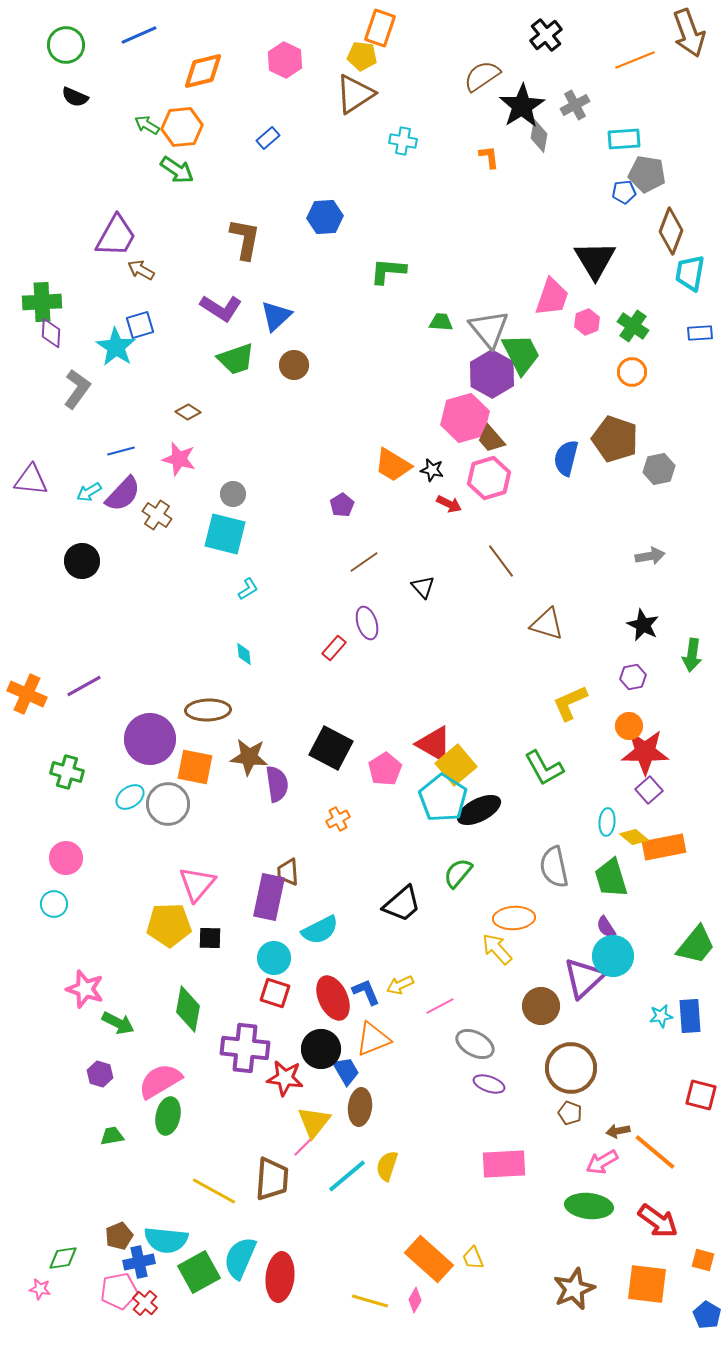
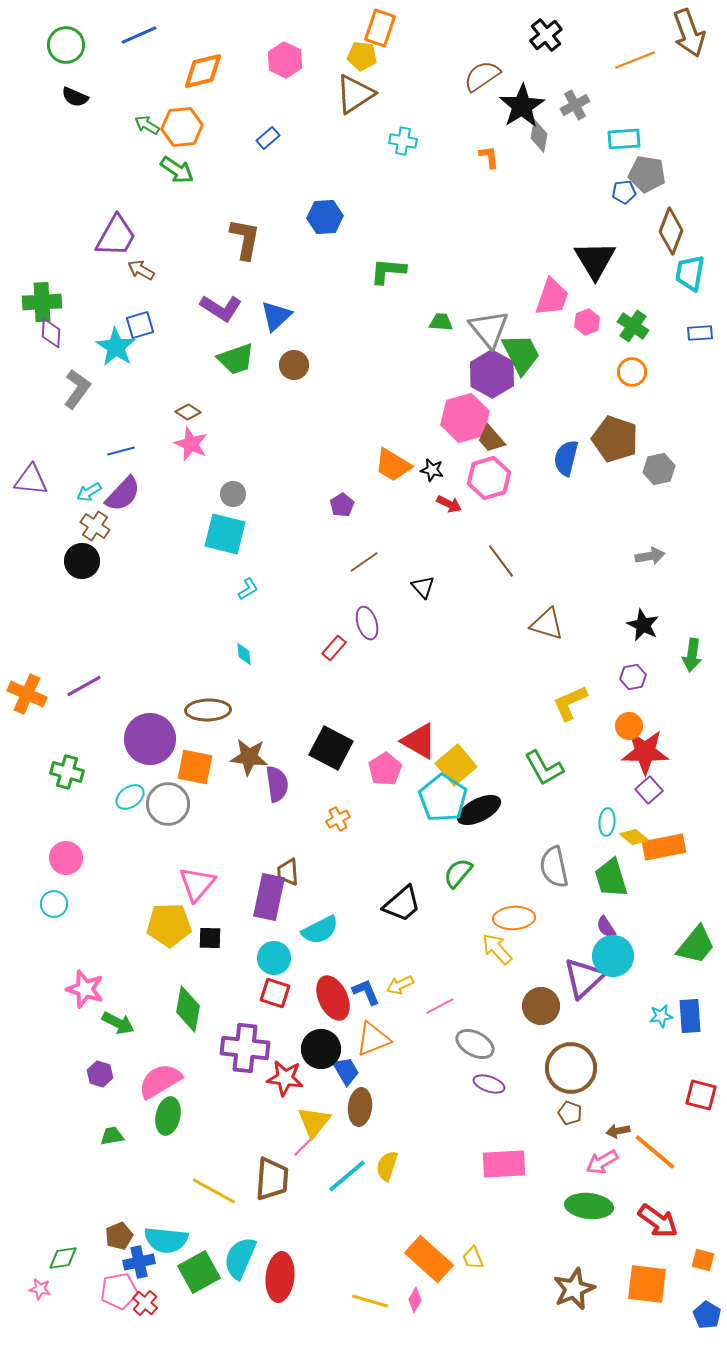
pink star at (179, 459): moved 12 px right, 15 px up; rotated 8 degrees clockwise
brown cross at (157, 515): moved 62 px left, 11 px down
red triangle at (434, 744): moved 15 px left, 3 px up
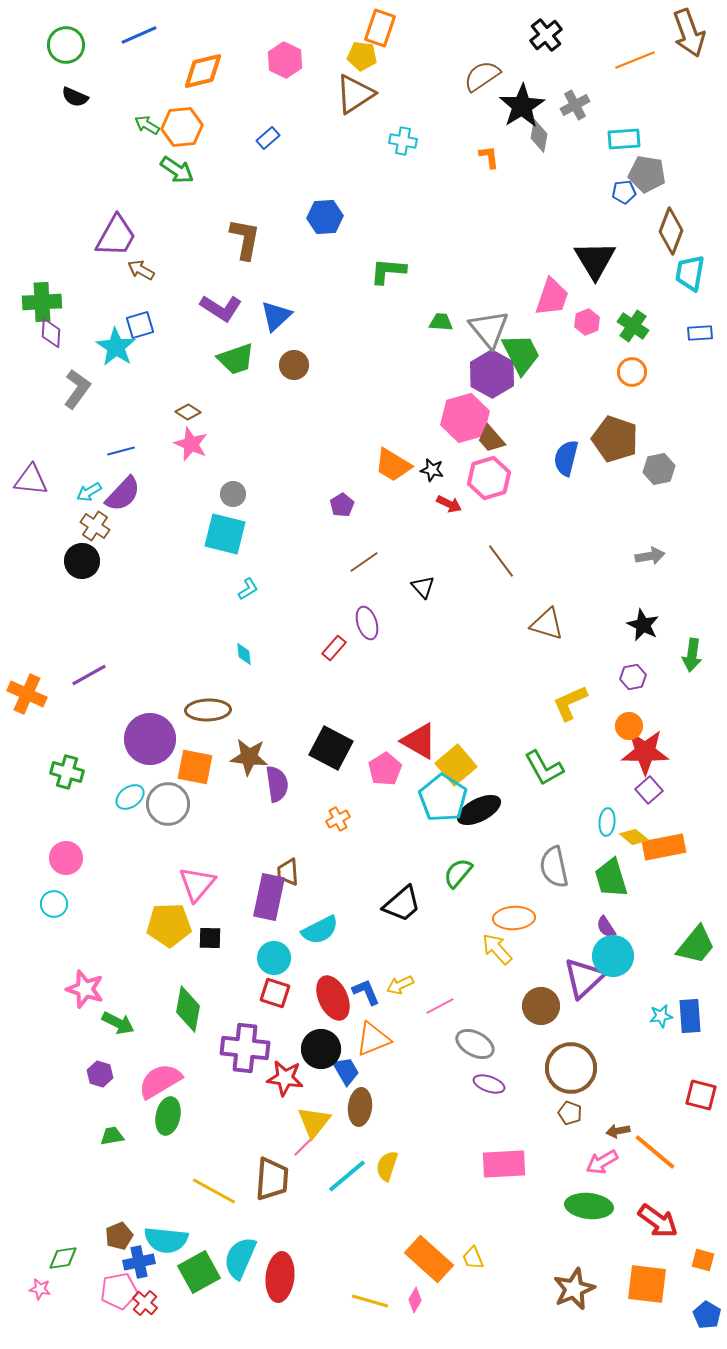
purple line at (84, 686): moved 5 px right, 11 px up
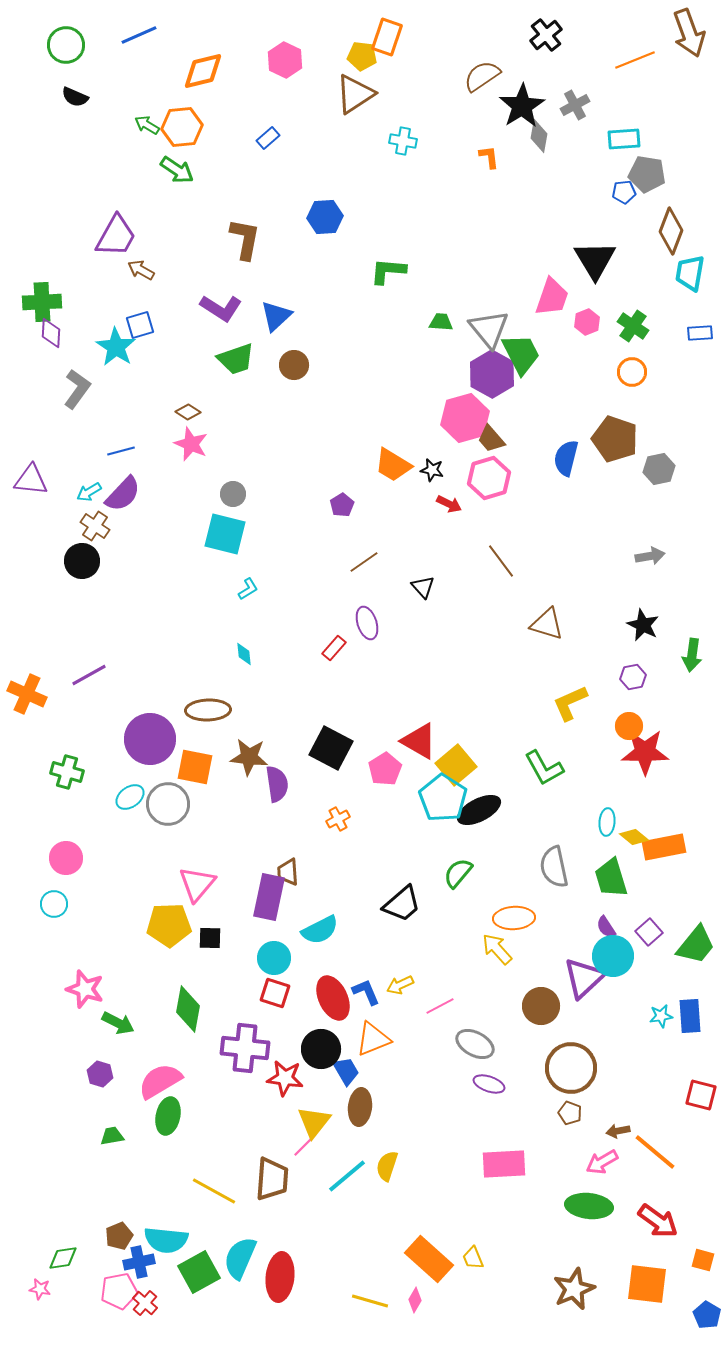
orange rectangle at (380, 28): moved 7 px right, 9 px down
purple square at (649, 790): moved 142 px down
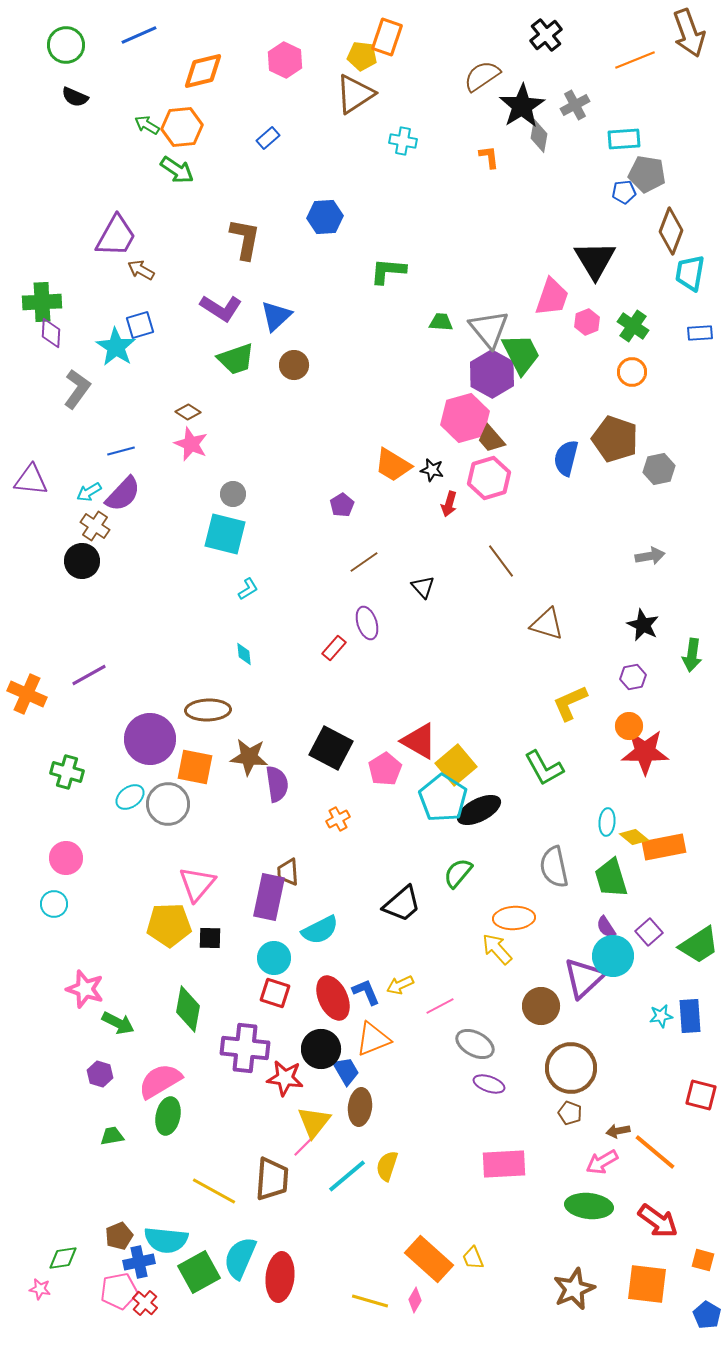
red arrow at (449, 504): rotated 80 degrees clockwise
green trapezoid at (696, 945): moved 3 px right; rotated 18 degrees clockwise
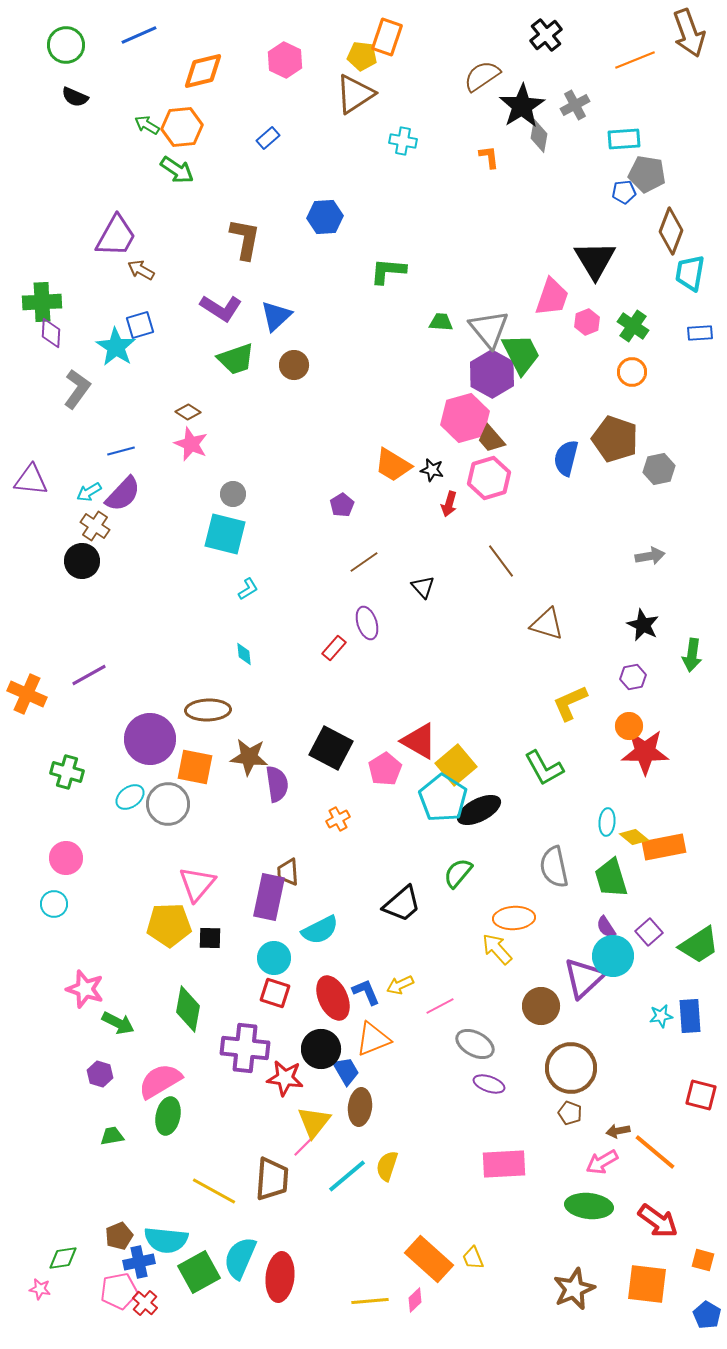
pink diamond at (415, 1300): rotated 15 degrees clockwise
yellow line at (370, 1301): rotated 21 degrees counterclockwise
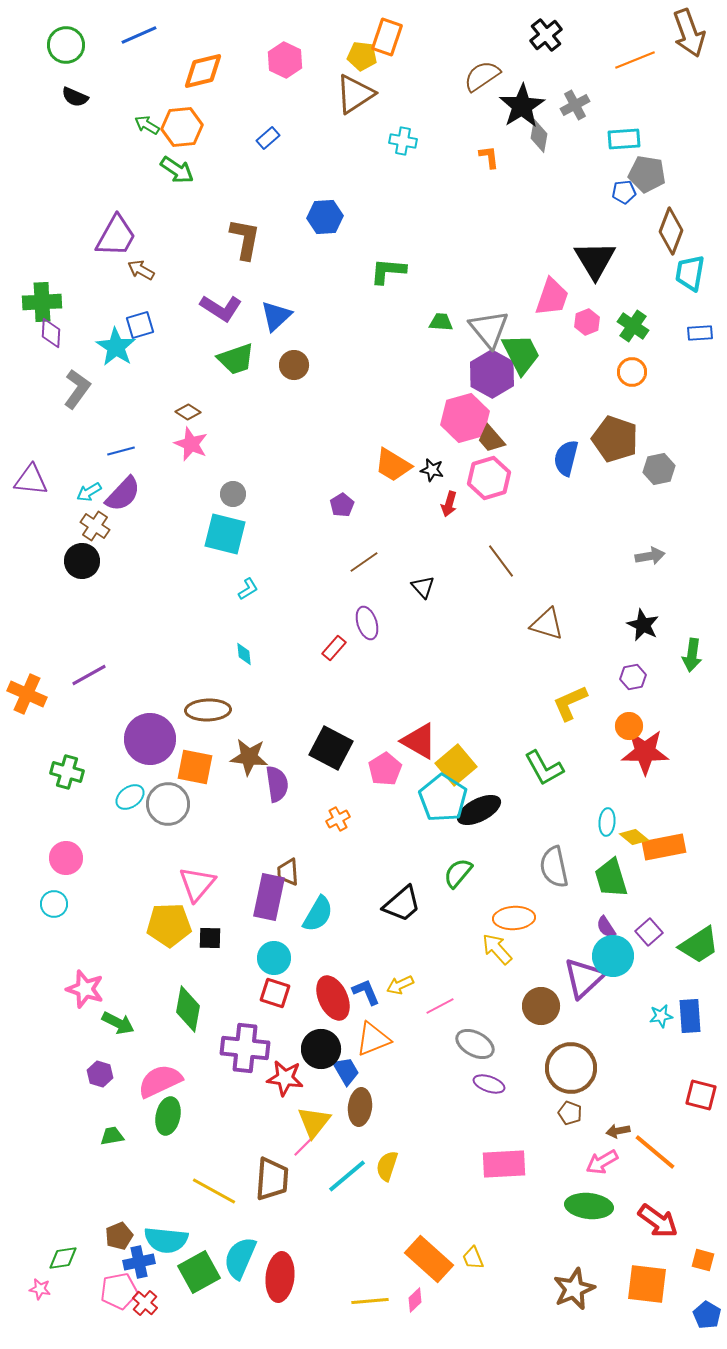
cyan semicircle at (320, 930): moved 2 px left, 16 px up; rotated 33 degrees counterclockwise
pink semicircle at (160, 1081): rotated 6 degrees clockwise
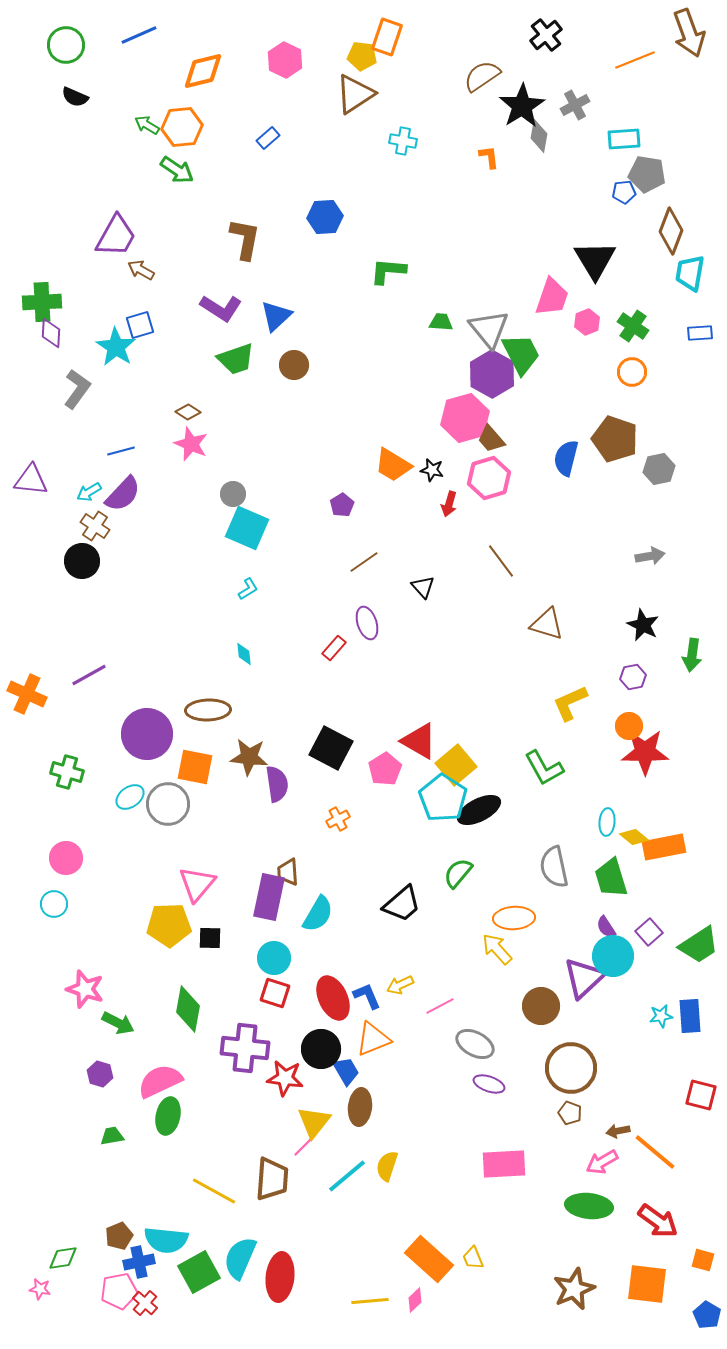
cyan square at (225, 534): moved 22 px right, 6 px up; rotated 9 degrees clockwise
purple circle at (150, 739): moved 3 px left, 5 px up
blue L-shape at (366, 992): moved 1 px right, 4 px down
